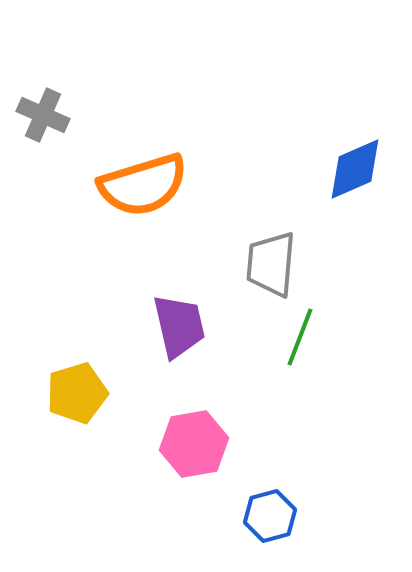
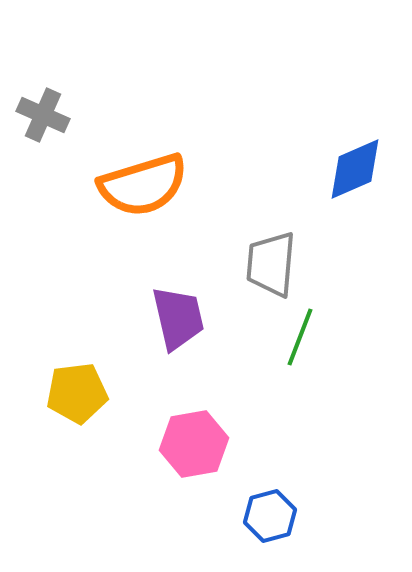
purple trapezoid: moved 1 px left, 8 px up
yellow pentagon: rotated 10 degrees clockwise
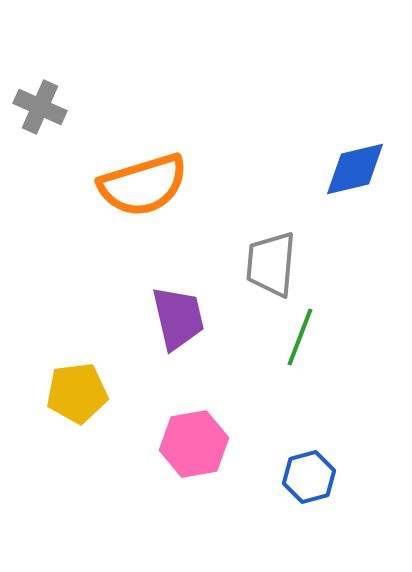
gray cross: moved 3 px left, 8 px up
blue diamond: rotated 10 degrees clockwise
blue hexagon: moved 39 px right, 39 px up
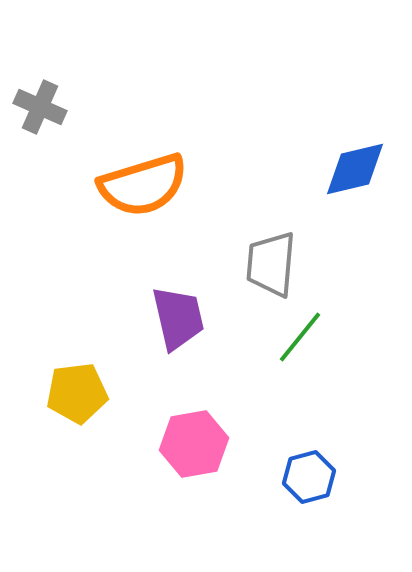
green line: rotated 18 degrees clockwise
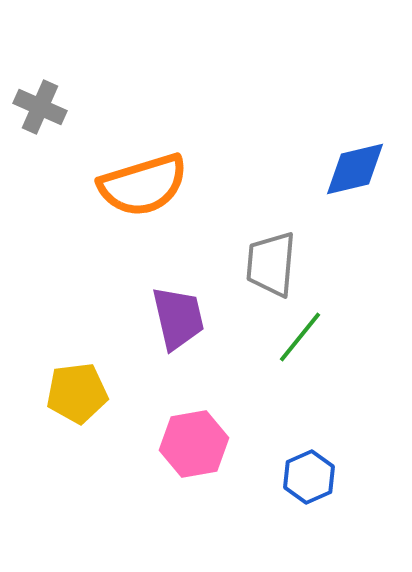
blue hexagon: rotated 9 degrees counterclockwise
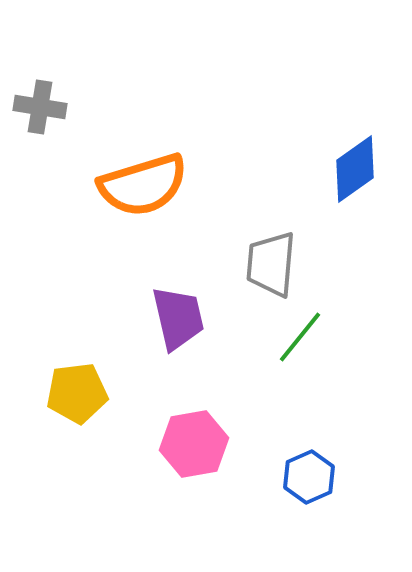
gray cross: rotated 15 degrees counterclockwise
blue diamond: rotated 22 degrees counterclockwise
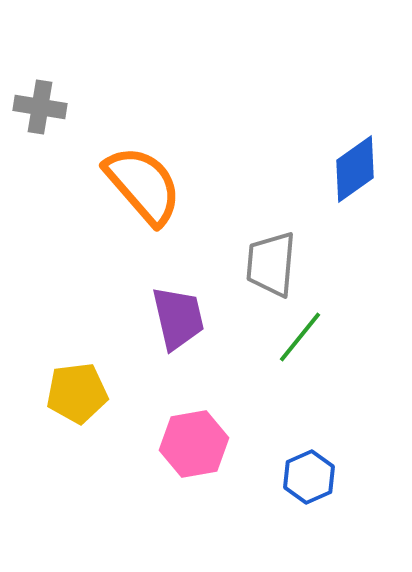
orange semicircle: rotated 114 degrees counterclockwise
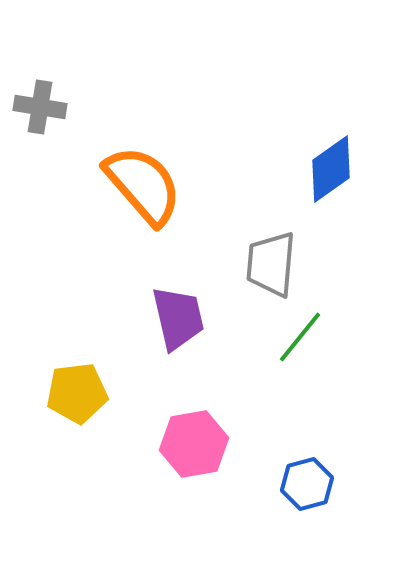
blue diamond: moved 24 px left
blue hexagon: moved 2 px left, 7 px down; rotated 9 degrees clockwise
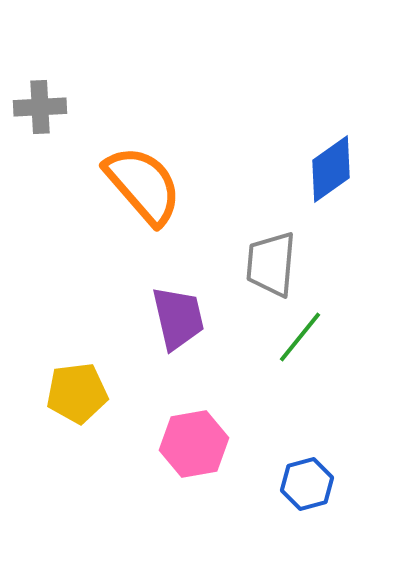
gray cross: rotated 12 degrees counterclockwise
